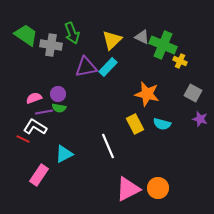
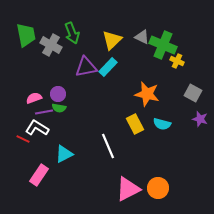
green trapezoid: rotated 45 degrees clockwise
gray cross: rotated 20 degrees clockwise
yellow cross: moved 3 px left
white L-shape: moved 2 px right, 1 px down
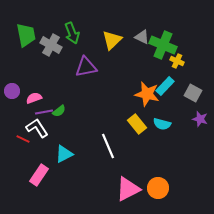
cyan rectangle: moved 57 px right, 19 px down
purple circle: moved 46 px left, 3 px up
green semicircle: moved 3 px down; rotated 48 degrees counterclockwise
yellow rectangle: moved 2 px right; rotated 12 degrees counterclockwise
white L-shape: rotated 25 degrees clockwise
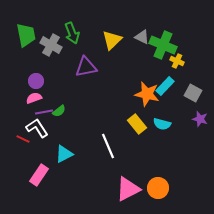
purple circle: moved 24 px right, 10 px up
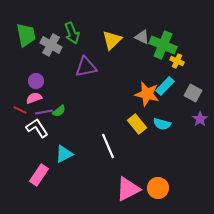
purple star: rotated 21 degrees clockwise
red line: moved 3 px left, 29 px up
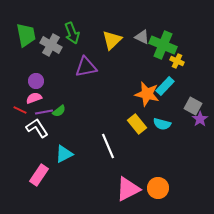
gray square: moved 13 px down
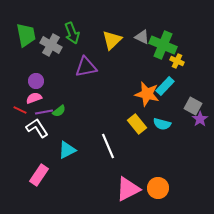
cyan triangle: moved 3 px right, 4 px up
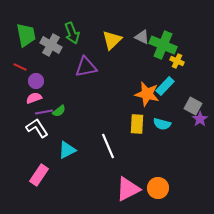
red line: moved 43 px up
yellow rectangle: rotated 42 degrees clockwise
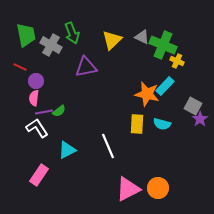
pink semicircle: rotated 63 degrees counterclockwise
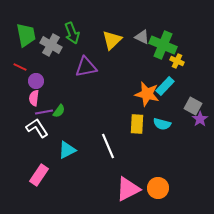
green semicircle: rotated 16 degrees counterclockwise
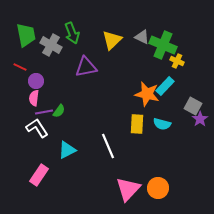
pink triangle: rotated 20 degrees counterclockwise
